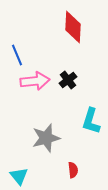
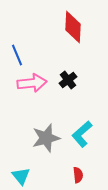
pink arrow: moved 3 px left, 2 px down
cyan L-shape: moved 9 px left, 13 px down; rotated 32 degrees clockwise
red semicircle: moved 5 px right, 5 px down
cyan triangle: moved 2 px right
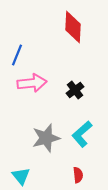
blue line: rotated 45 degrees clockwise
black cross: moved 7 px right, 10 px down
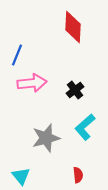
cyan L-shape: moved 3 px right, 7 px up
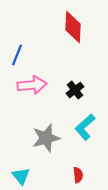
pink arrow: moved 2 px down
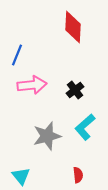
gray star: moved 1 px right, 2 px up
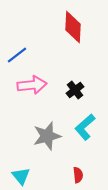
blue line: rotated 30 degrees clockwise
